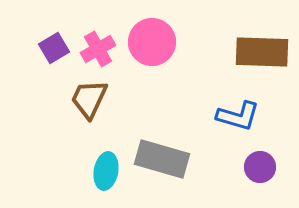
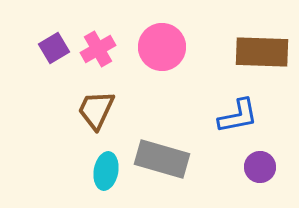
pink circle: moved 10 px right, 5 px down
brown trapezoid: moved 7 px right, 11 px down
blue L-shape: rotated 27 degrees counterclockwise
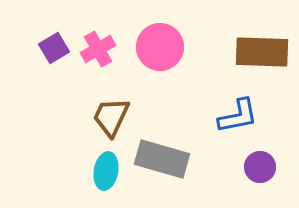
pink circle: moved 2 px left
brown trapezoid: moved 15 px right, 7 px down
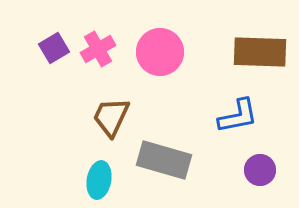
pink circle: moved 5 px down
brown rectangle: moved 2 px left
gray rectangle: moved 2 px right, 1 px down
purple circle: moved 3 px down
cyan ellipse: moved 7 px left, 9 px down
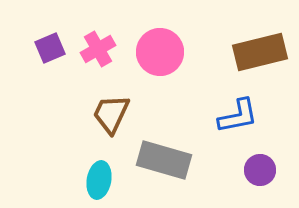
purple square: moved 4 px left; rotated 8 degrees clockwise
brown rectangle: rotated 16 degrees counterclockwise
brown trapezoid: moved 3 px up
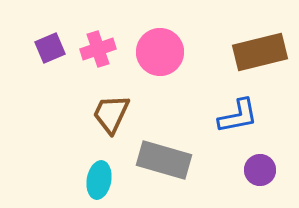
pink cross: rotated 12 degrees clockwise
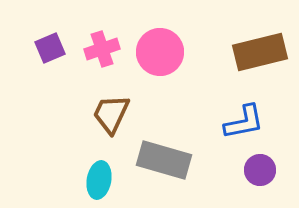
pink cross: moved 4 px right
blue L-shape: moved 6 px right, 6 px down
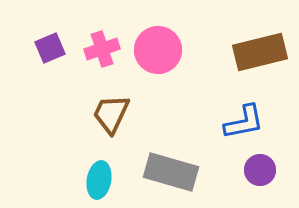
pink circle: moved 2 px left, 2 px up
gray rectangle: moved 7 px right, 12 px down
